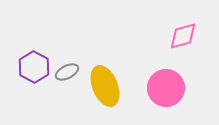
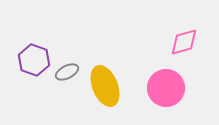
pink diamond: moved 1 px right, 6 px down
purple hexagon: moved 7 px up; rotated 8 degrees counterclockwise
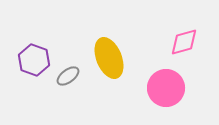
gray ellipse: moved 1 px right, 4 px down; rotated 10 degrees counterclockwise
yellow ellipse: moved 4 px right, 28 px up
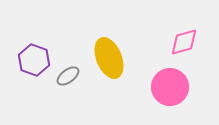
pink circle: moved 4 px right, 1 px up
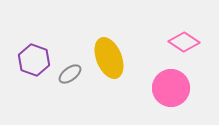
pink diamond: rotated 48 degrees clockwise
gray ellipse: moved 2 px right, 2 px up
pink circle: moved 1 px right, 1 px down
